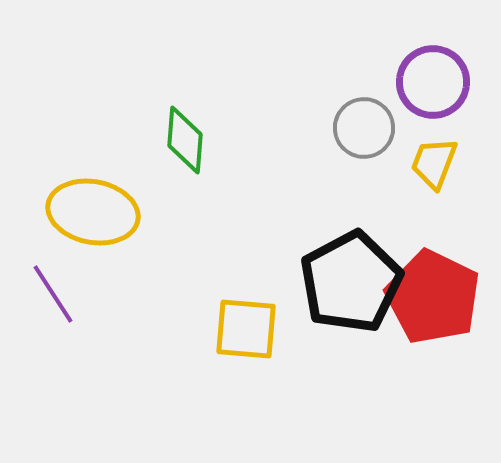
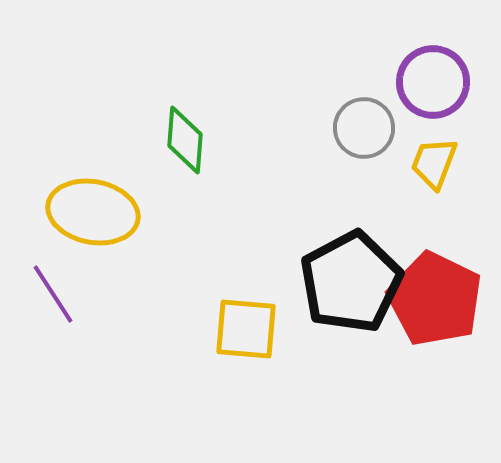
red pentagon: moved 2 px right, 2 px down
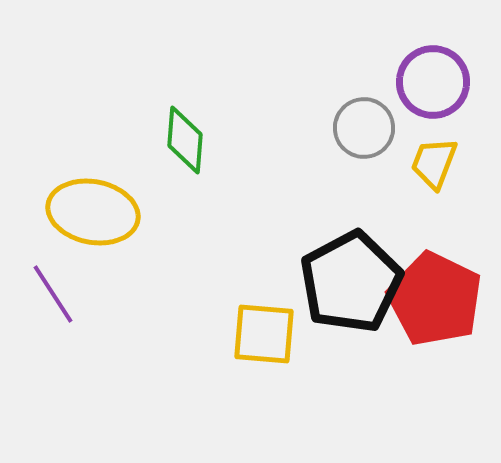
yellow square: moved 18 px right, 5 px down
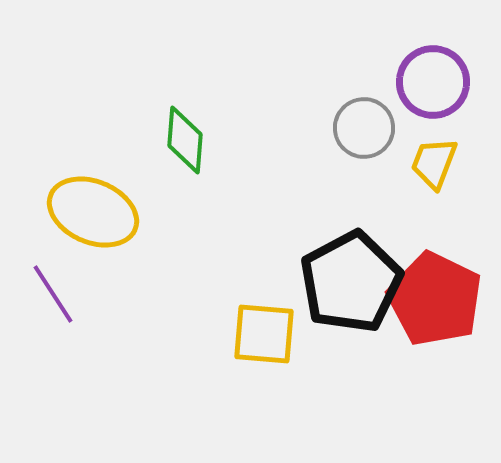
yellow ellipse: rotated 12 degrees clockwise
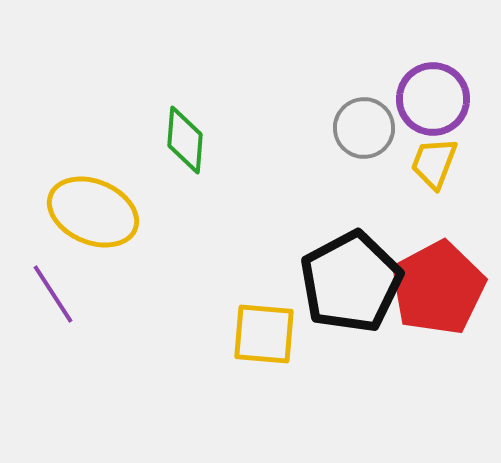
purple circle: moved 17 px down
red pentagon: moved 3 px right, 11 px up; rotated 18 degrees clockwise
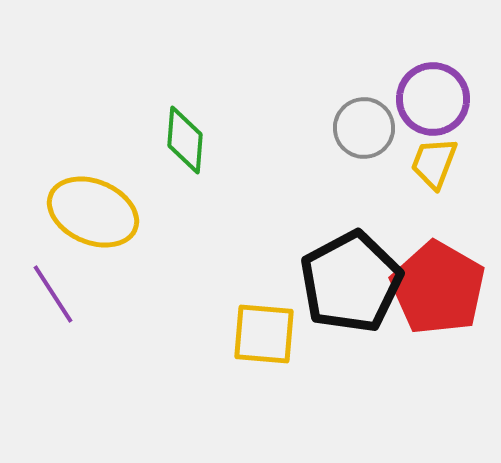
red pentagon: rotated 14 degrees counterclockwise
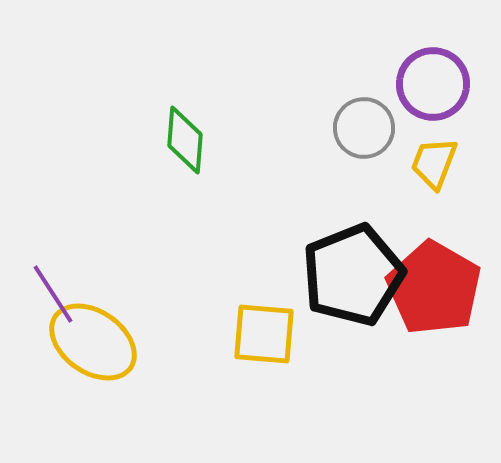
purple circle: moved 15 px up
yellow ellipse: moved 130 px down; rotated 12 degrees clockwise
black pentagon: moved 2 px right, 7 px up; rotated 6 degrees clockwise
red pentagon: moved 4 px left
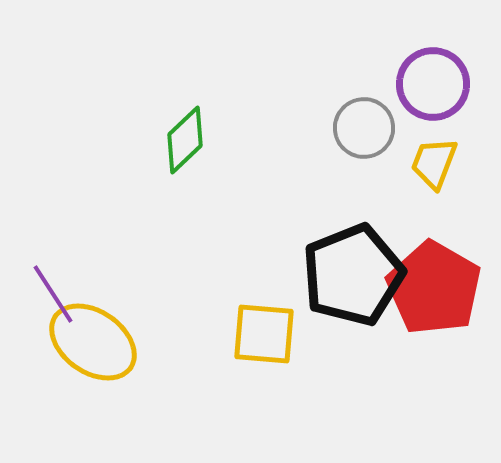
green diamond: rotated 42 degrees clockwise
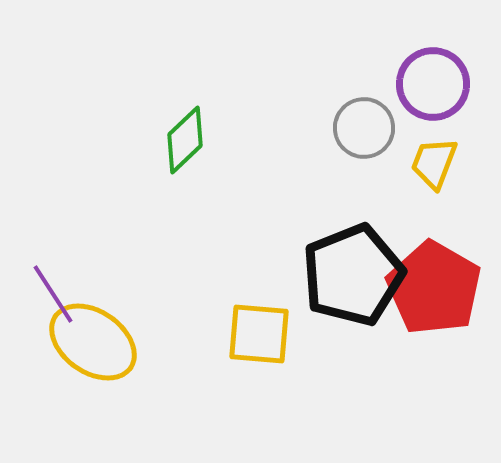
yellow square: moved 5 px left
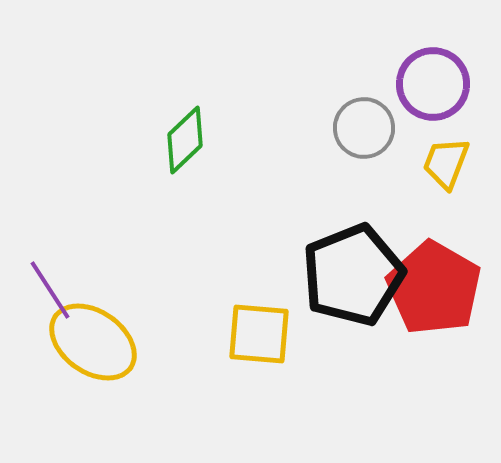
yellow trapezoid: moved 12 px right
purple line: moved 3 px left, 4 px up
